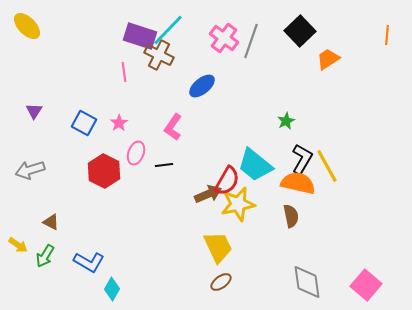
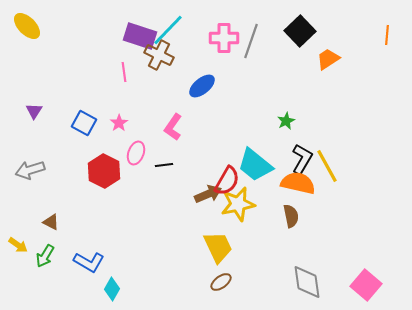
pink cross: rotated 36 degrees counterclockwise
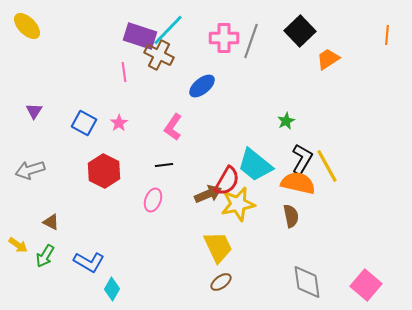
pink ellipse: moved 17 px right, 47 px down
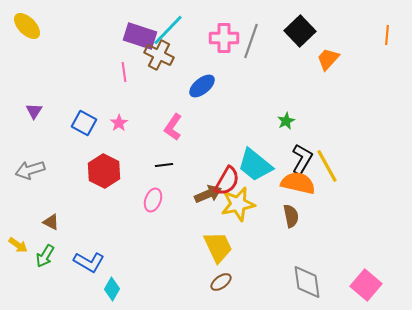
orange trapezoid: rotated 15 degrees counterclockwise
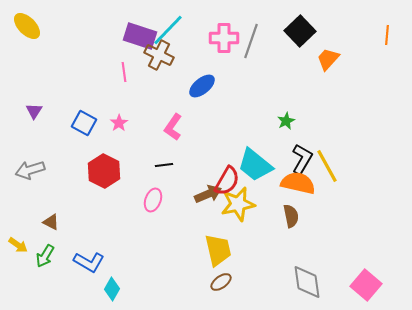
yellow trapezoid: moved 3 px down; rotated 12 degrees clockwise
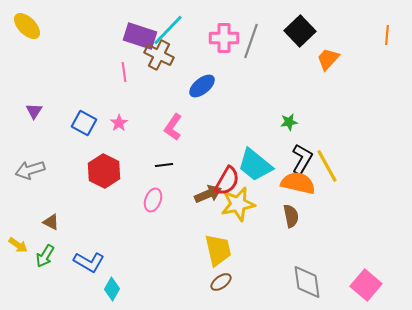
green star: moved 3 px right, 1 px down; rotated 18 degrees clockwise
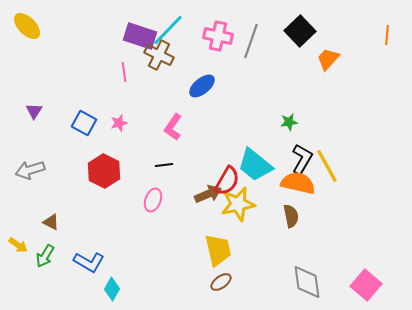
pink cross: moved 6 px left, 2 px up; rotated 12 degrees clockwise
pink star: rotated 18 degrees clockwise
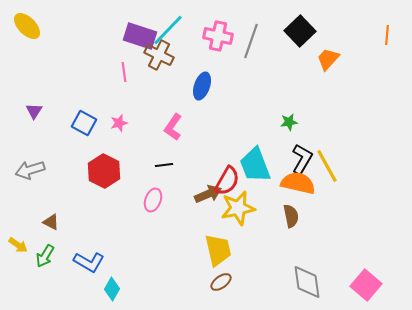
blue ellipse: rotated 32 degrees counterclockwise
cyan trapezoid: rotated 30 degrees clockwise
yellow star: moved 4 px down
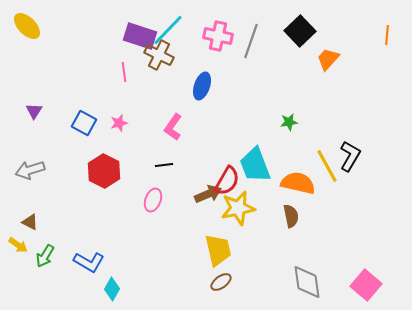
black L-shape: moved 48 px right, 3 px up
brown triangle: moved 21 px left
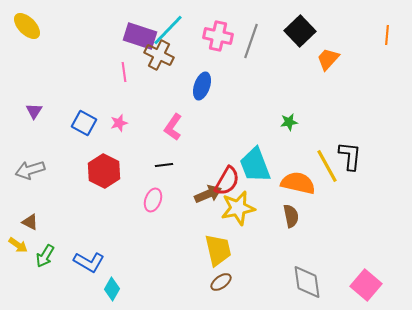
black L-shape: rotated 24 degrees counterclockwise
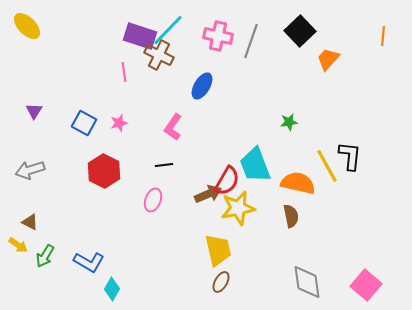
orange line: moved 4 px left, 1 px down
blue ellipse: rotated 12 degrees clockwise
brown ellipse: rotated 25 degrees counterclockwise
